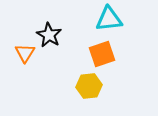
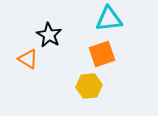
orange triangle: moved 3 px right, 6 px down; rotated 30 degrees counterclockwise
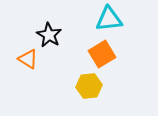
orange square: rotated 12 degrees counterclockwise
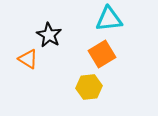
yellow hexagon: moved 1 px down
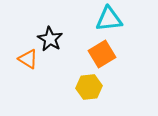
black star: moved 1 px right, 4 px down
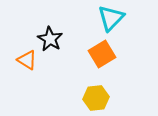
cyan triangle: moved 2 px right, 1 px up; rotated 40 degrees counterclockwise
orange triangle: moved 1 px left, 1 px down
yellow hexagon: moved 7 px right, 11 px down
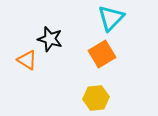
black star: rotated 15 degrees counterclockwise
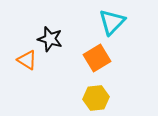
cyan triangle: moved 1 px right, 4 px down
orange square: moved 5 px left, 4 px down
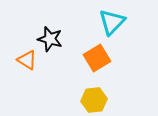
yellow hexagon: moved 2 px left, 2 px down
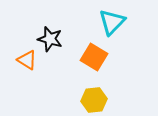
orange square: moved 3 px left, 1 px up; rotated 28 degrees counterclockwise
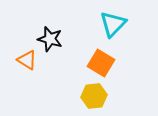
cyan triangle: moved 1 px right, 2 px down
orange square: moved 7 px right, 6 px down
yellow hexagon: moved 4 px up
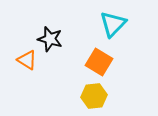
orange square: moved 2 px left, 1 px up
